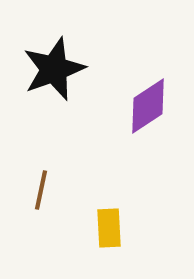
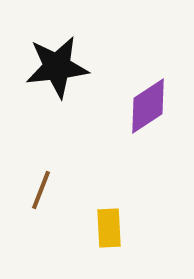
black star: moved 3 px right, 2 px up; rotated 14 degrees clockwise
brown line: rotated 9 degrees clockwise
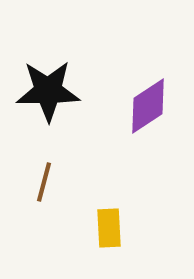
black star: moved 9 px left, 24 px down; rotated 6 degrees clockwise
brown line: moved 3 px right, 8 px up; rotated 6 degrees counterclockwise
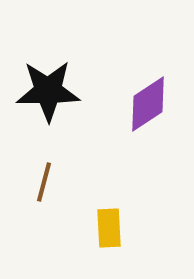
purple diamond: moved 2 px up
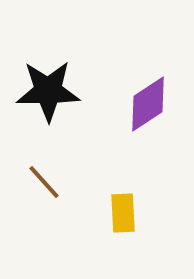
brown line: rotated 57 degrees counterclockwise
yellow rectangle: moved 14 px right, 15 px up
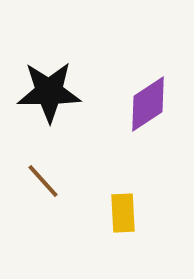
black star: moved 1 px right, 1 px down
brown line: moved 1 px left, 1 px up
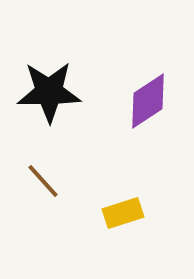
purple diamond: moved 3 px up
yellow rectangle: rotated 75 degrees clockwise
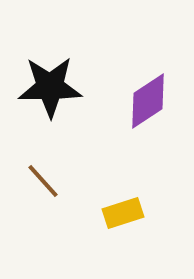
black star: moved 1 px right, 5 px up
